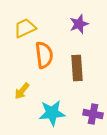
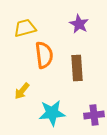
purple star: rotated 24 degrees counterclockwise
yellow trapezoid: rotated 10 degrees clockwise
purple cross: moved 1 px right, 1 px down; rotated 18 degrees counterclockwise
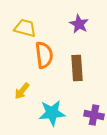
yellow trapezoid: rotated 30 degrees clockwise
purple cross: rotated 18 degrees clockwise
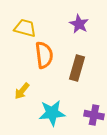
brown rectangle: rotated 20 degrees clockwise
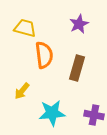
purple star: rotated 18 degrees clockwise
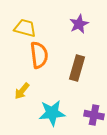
orange semicircle: moved 5 px left
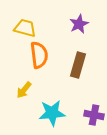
brown rectangle: moved 1 px right, 3 px up
yellow arrow: moved 2 px right, 1 px up
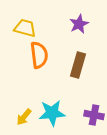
yellow arrow: moved 27 px down
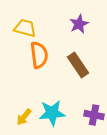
brown rectangle: rotated 50 degrees counterclockwise
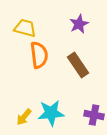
cyan star: moved 1 px left
